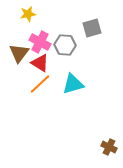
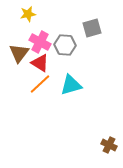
cyan triangle: moved 2 px left, 1 px down
brown cross: moved 2 px up
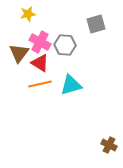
gray square: moved 4 px right, 4 px up
orange line: rotated 30 degrees clockwise
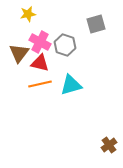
gray hexagon: rotated 15 degrees clockwise
red triangle: rotated 18 degrees counterclockwise
brown cross: rotated 28 degrees clockwise
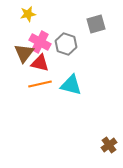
gray hexagon: moved 1 px right, 1 px up
brown triangle: moved 5 px right
cyan triangle: rotated 30 degrees clockwise
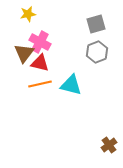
gray hexagon: moved 31 px right, 8 px down; rotated 20 degrees clockwise
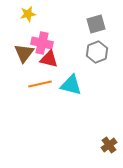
pink cross: moved 2 px right, 1 px down; rotated 15 degrees counterclockwise
red triangle: moved 9 px right, 4 px up
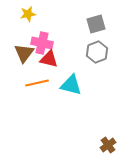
orange line: moved 3 px left, 1 px up
brown cross: moved 1 px left
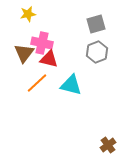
orange line: rotated 30 degrees counterclockwise
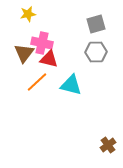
gray hexagon: moved 1 px left; rotated 20 degrees clockwise
orange line: moved 1 px up
